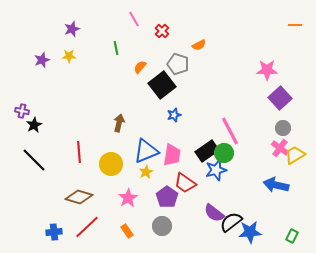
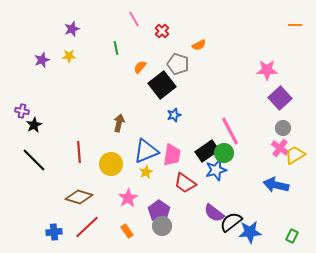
purple pentagon at (167, 197): moved 8 px left, 14 px down
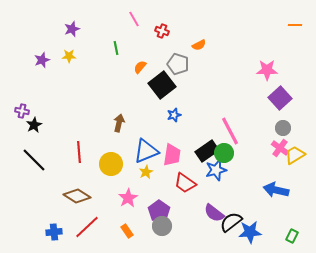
red cross at (162, 31): rotated 24 degrees counterclockwise
blue arrow at (276, 185): moved 5 px down
brown diamond at (79, 197): moved 2 px left, 1 px up; rotated 16 degrees clockwise
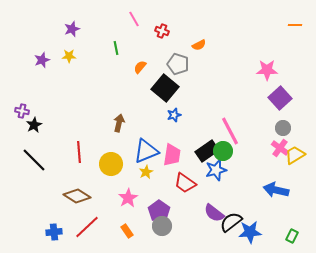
black square at (162, 85): moved 3 px right, 3 px down; rotated 12 degrees counterclockwise
green circle at (224, 153): moved 1 px left, 2 px up
